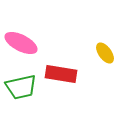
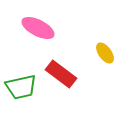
pink ellipse: moved 17 px right, 15 px up
red rectangle: rotated 28 degrees clockwise
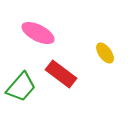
pink ellipse: moved 5 px down
green trapezoid: rotated 36 degrees counterclockwise
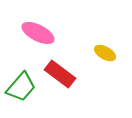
yellow ellipse: rotated 25 degrees counterclockwise
red rectangle: moved 1 px left
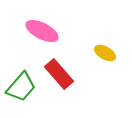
pink ellipse: moved 4 px right, 2 px up
red rectangle: moved 1 px left; rotated 12 degrees clockwise
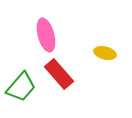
pink ellipse: moved 4 px right, 4 px down; rotated 48 degrees clockwise
yellow ellipse: rotated 15 degrees counterclockwise
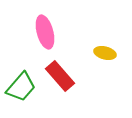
pink ellipse: moved 1 px left, 3 px up
red rectangle: moved 1 px right, 2 px down
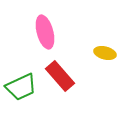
green trapezoid: rotated 24 degrees clockwise
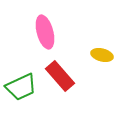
yellow ellipse: moved 3 px left, 2 px down
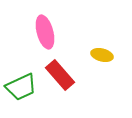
red rectangle: moved 1 px up
